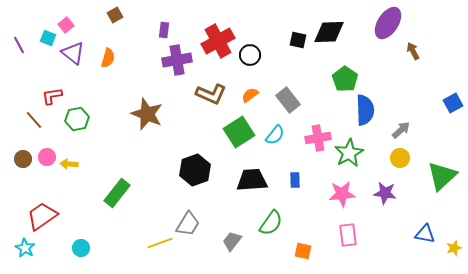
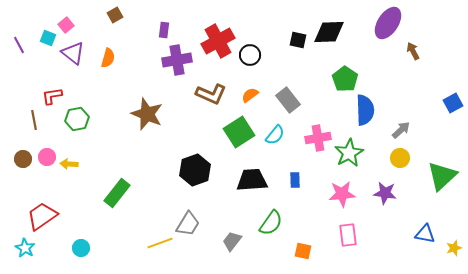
brown line at (34, 120): rotated 30 degrees clockwise
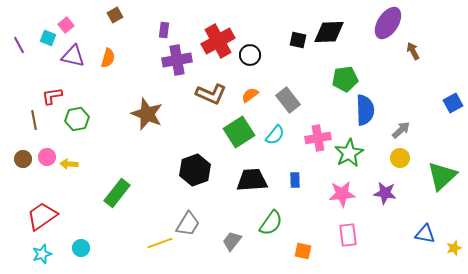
purple triangle at (73, 53): moved 3 px down; rotated 25 degrees counterclockwise
green pentagon at (345, 79): rotated 30 degrees clockwise
cyan star at (25, 248): moved 17 px right, 6 px down; rotated 24 degrees clockwise
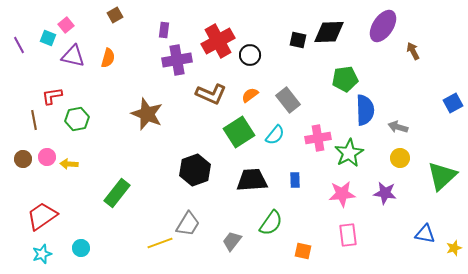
purple ellipse at (388, 23): moved 5 px left, 3 px down
gray arrow at (401, 130): moved 3 px left, 3 px up; rotated 120 degrees counterclockwise
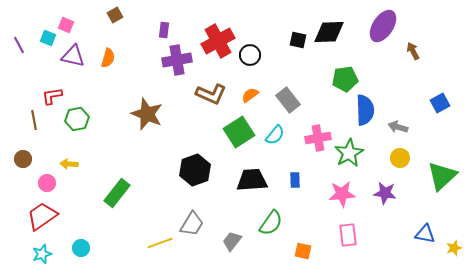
pink square at (66, 25): rotated 28 degrees counterclockwise
blue square at (453, 103): moved 13 px left
pink circle at (47, 157): moved 26 px down
gray trapezoid at (188, 224): moved 4 px right
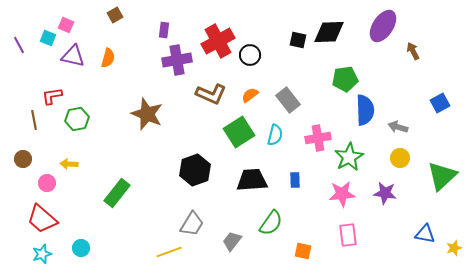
cyan semicircle at (275, 135): rotated 25 degrees counterclockwise
green star at (349, 153): moved 4 px down
red trapezoid at (42, 216): moved 3 px down; rotated 104 degrees counterclockwise
yellow line at (160, 243): moved 9 px right, 9 px down
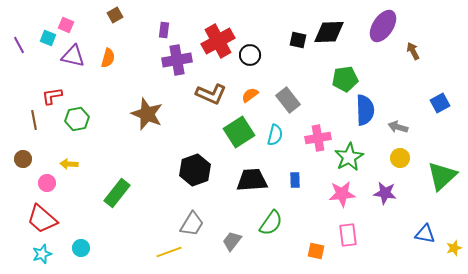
orange square at (303, 251): moved 13 px right
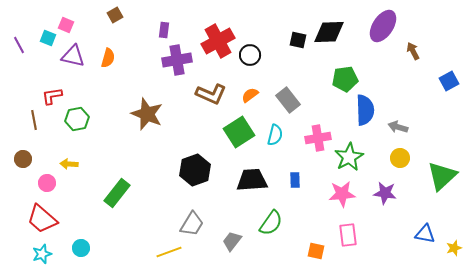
blue square at (440, 103): moved 9 px right, 22 px up
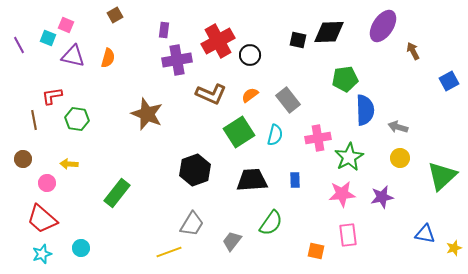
green hexagon at (77, 119): rotated 20 degrees clockwise
purple star at (385, 193): moved 3 px left, 4 px down; rotated 20 degrees counterclockwise
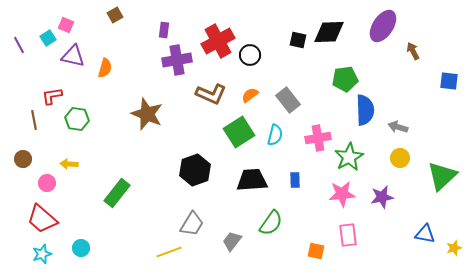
cyan square at (48, 38): rotated 35 degrees clockwise
orange semicircle at (108, 58): moved 3 px left, 10 px down
blue square at (449, 81): rotated 36 degrees clockwise
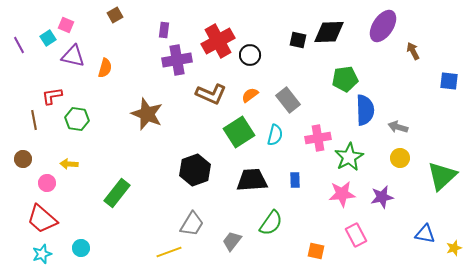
pink rectangle at (348, 235): moved 8 px right; rotated 20 degrees counterclockwise
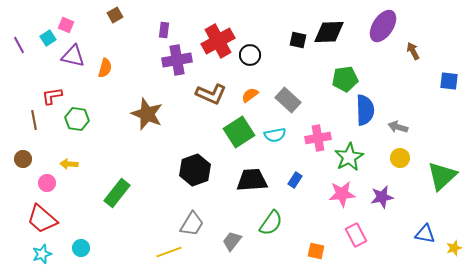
gray rectangle at (288, 100): rotated 10 degrees counterclockwise
cyan semicircle at (275, 135): rotated 65 degrees clockwise
blue rectangle at (295, 180): rotated 35 degrees clockwise
